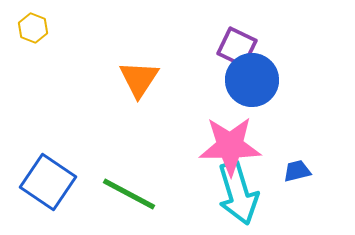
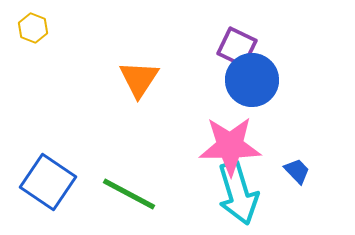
blue trapezoid: rotated 60 degrees clockwise
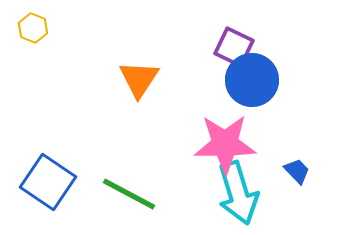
purple square: moved 3 px left
pink star: moved 5 px left, 2 px up
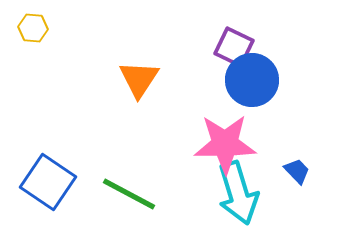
yellow hexagon: rotated 16 degrees counterclockwise
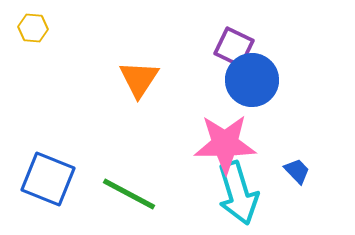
blue square: moved 3 px up; rotated 12 degrees counterclockwise
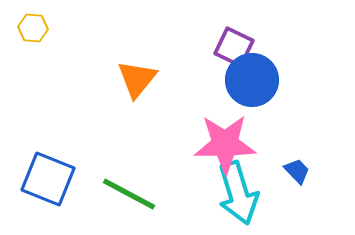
orange triangle: moved 2 px left; rotated 6 degrees clockwise
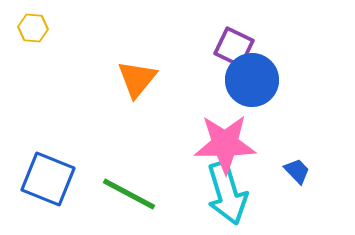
cyan arrow: moved 11 px left
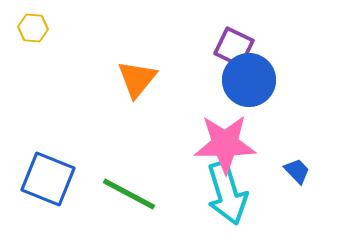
blue circle: moved 3 px left
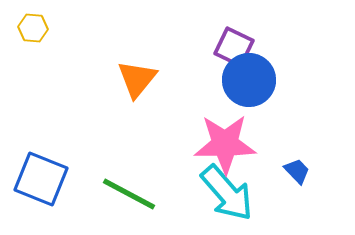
blue square: moved 7 px left
cyan arrow: rotated 24 degrees counterclockwise
